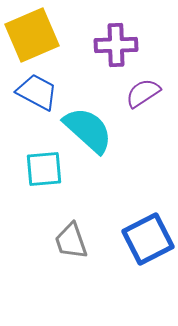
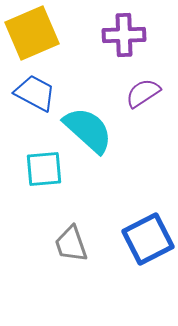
yellow square: moved 2 px up
purple cross: moved 8 px right, 10 px up
blue trapezoid: moved 2 px left, 1 px down
gray trapezoid: moved 3 px down
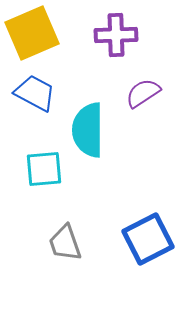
purple cross: moved 8 px left
cyan semicircle: rotated 132 degrees counterclockwise
gray trapezoid: moved 6 px left, 1 px up
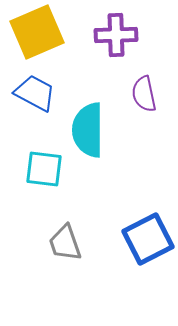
yellow square: moved 5 px right, 1 px up
purple semicircle: moved 1 px right, 1 px down; rotated 69 degrees counterclockwise
cyan square: rotated 12 degrees clockwise
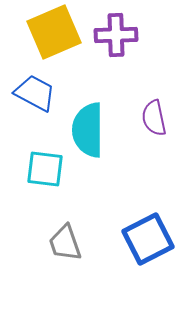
yellow square: moved 17 px right
purple semicircle: moved 10 px right, 24 px down
cyan square: moved 1 px right
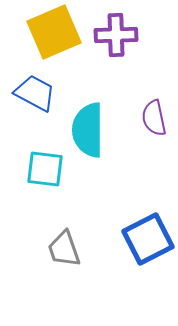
gray trapezoid: moved 1 px left, 6 px down
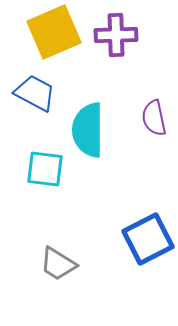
gray trapezoid: moved 6 px left, 15 px down; rotated 39 degrees counterclockwise
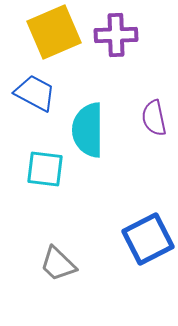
gray trapezoid: rotated 12 degrees clockwise
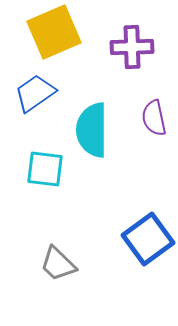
purple cross: moved 16 px right, 12 px down
blue trapezoid: rotated 63 degrees counterclockwise
cyan semicircle: moved 4 px right
blue square: rotated 9 degrees counterclockwise
